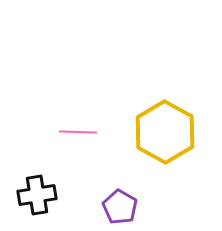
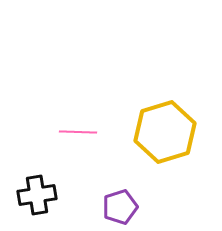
yellow hexagon: rotated 14 degrees clockwise
purple pentagon: rotated 24 degrees clockwise
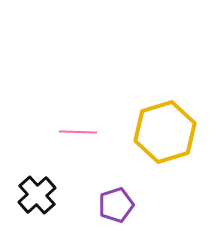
black cross: rotated 33 degrees counterclockwise
purple pentagon: moved 4 px left, 2 px up
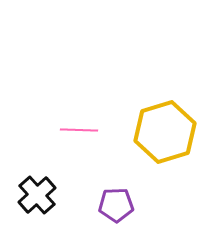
pink line: moved 1 px right, 2 px up
purple pentagon: rotated 16 degrees clockwise
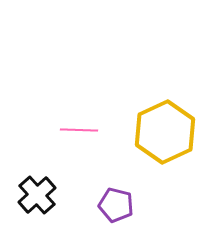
yellow hexagon: rotated 8 degrees counterclockwise
purple pentagon: rotated 16 degrees clockwise
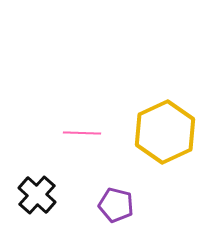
pink line: moved 3 px right, 3 px down
black cross: rotated 6 degrees counterclockwise
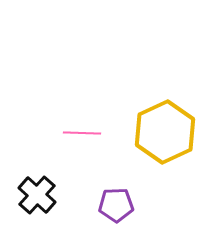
purple pentagon: rotated 16 degrees counterclockwise
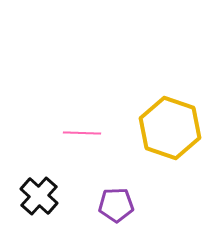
yellow hexagon: moved 5 px right, 4 px up; rotated 16 degrees counterclockwise
black cross: moved 2 px right, 1 px down
